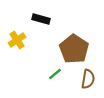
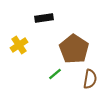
black rectangle: moved 3 px right, 1 px up; rotated 24 degrees counterclockwise
yellow cross: moved 2 px right, 5 px down
brown semicircle: moved 2 px right
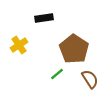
green line: moved 2 px right
brown semicircle: rotated 42 degrees counterclockwise
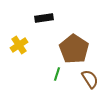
green line: rotated 32 degrees counterclockwise
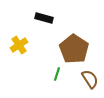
black rectangle: rotated 24 degrees clockwise
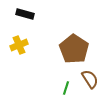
black rectangle: moved 19 px left, 4 px up
yellow cross: rotated 12 degrees clockwise
green line: moved 9 px right, 14 px down
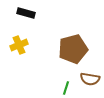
black rectangle: moved 1 px right, 1 px up
brown pentagon: moved 1 px left; rotated 24 degrees clockwise
brown semicircle: rotated 132 degrees clockwise
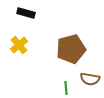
yellow cross: rotated 18 degrees counterclockwise
brown pentagon: moved 2 px left
green line: rotated 24 degrees counterclockwise
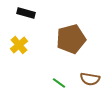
brown pentagon: moved 10 px up
green line: moved 7 px left, 5 px up; rotated 48 degrees counterclockwise
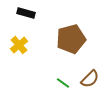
brown semicircle: rotated 54 degrees counterclockwise
green line: moved 4 px right
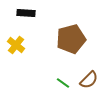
black rectangle: rotated 12 degrees counterclockwise
yellow cross: moved 3 px left; rotated 12 degrees counterclockwise
brown semicircle: moved 1 px left, 1 px down
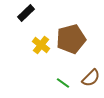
black rectangle: rotated 48 degrees counterclockwise
yellow cross: moved 25 px right
brown semicircle: moved 2 px right, 2 px up
